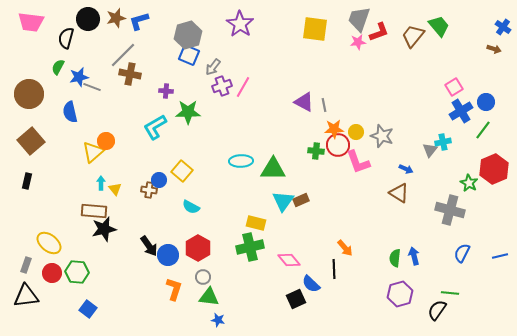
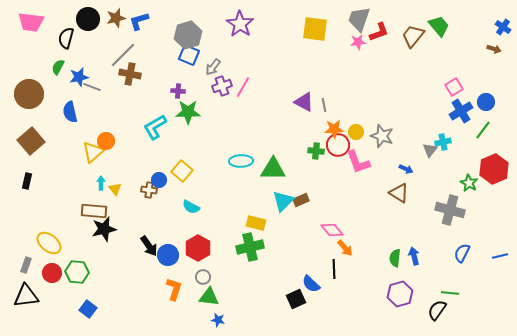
purple cross at (166, 91): moved 12 px right
cyan triangle at (283, 201): rotated 10 degrees clockwise
pink diamond at (289, 260): moved 43 px right, 30 px up
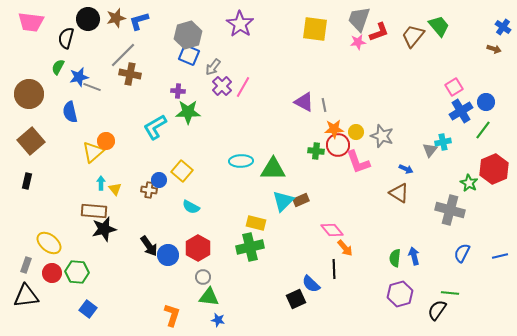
purple cross at (222, 86): rotated 24 degrees counterclockwise
orange L-shape at (174, 289): moved 2 px left, 26 px down
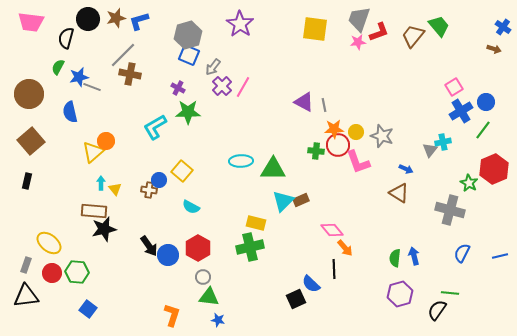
purple cross at (178, 91): moved 3 px up; rotated 24 degrees clockwise
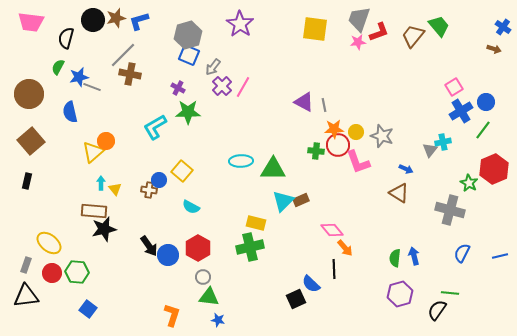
black circle at (88, 19): moved 5 px right, 1 px down
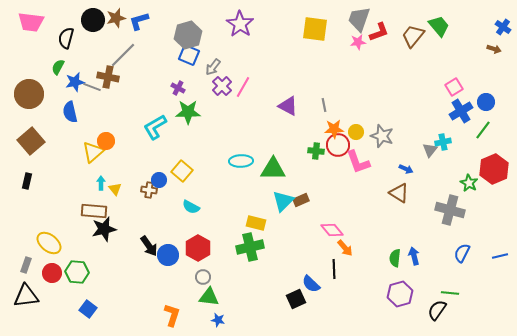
brown cross at (130, 74): moved 22 px left, 3 px down
blue star at (79, 77): moved 4 px left, 5 px down
purple triangle at (304, 102): moved 16 px left, 4 px down
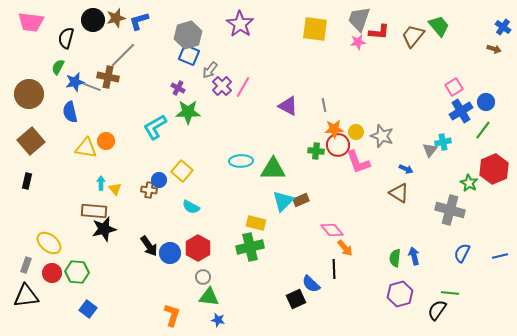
red L-shape at (379, 32): rotated 25 degrees clockwise
gray arrow at (213, 67): moved 3 px left, 3 px down
yellow triangle at (93, 152): moved 7 px left, 4 px up; rotated 50 degrees clockwise
blue circle at (168, 255): moved 2 px right, 2 px up
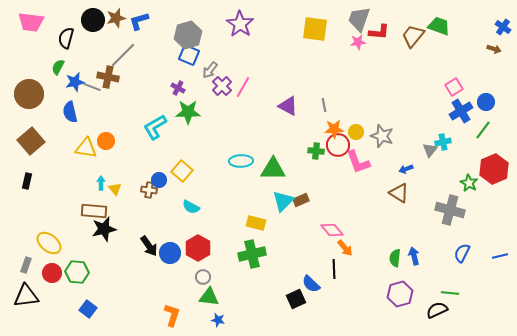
green trapezoid at (439, 26): rotated 30 degrees counterclockwise
blue arrow at (406, 169): rotated 136 degrees clockwise
green cross at (250, 247): moved 2 px right, 7 px down
black semicircle at (437, 310): rotated 30 degrees clockwise
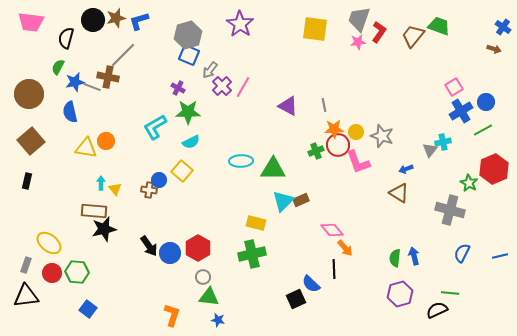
red L-shape at (379, 32): rotated 60 degrees counterclockwise
green line at (483, 130): rotated 24 degrees clockwise
green cross at (316, 151): rotated 28 degrees counterclockwise
cyan semicircle at (191, 207): moved 65 px up; rotated 54 degrees counterclockwise
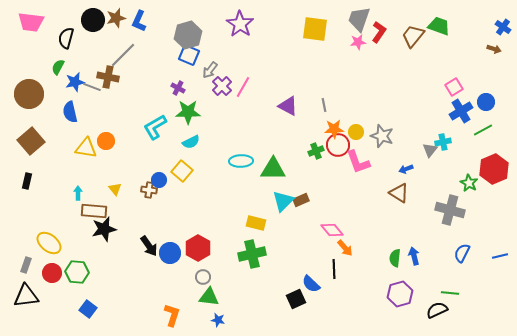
blue L-shape at (139, 21): rotated 50 degrees counterclockwise
cyan arrow at (101, 183): moved 23 px left, 10 px down
